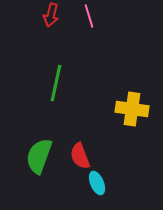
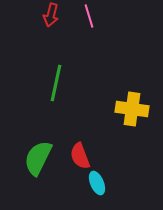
green semicircle: moved 1 px left, 2 px down; rotated 6 degrees clockwise
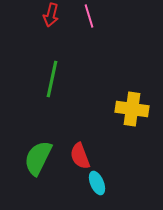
green line: moved 4 px left, 4 px up
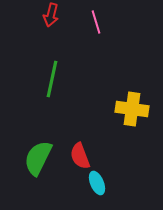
pink line: moved 7 px right, 6 px down
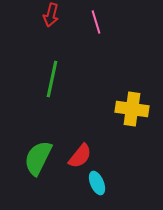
red semicircle: rotated 120 degrees counterclockwise
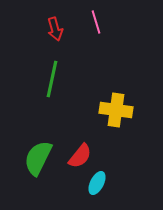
red arrow: moved 4 px right, 14 px down; rotated 30 degrees counterclockwise
yellow cross: moved 16 px left, 1 px down
cyan ellipse: rotated 50 degrees clockwise
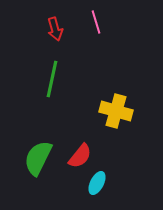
yellow cross: moved 1 px down; rotated 8 degrees clockwise
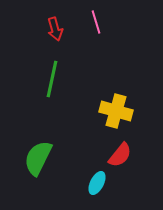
red semicircle: moved 40 px right, 1 px up
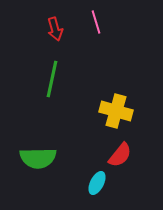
green semicircle: rotated 117 degrees counterclockwise
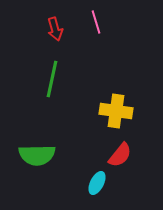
yellow cross: rotated 8 degrees counterclockwise
green semicircle: moved 1 px left, 3 px up
